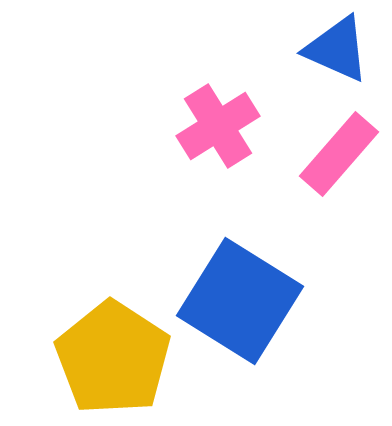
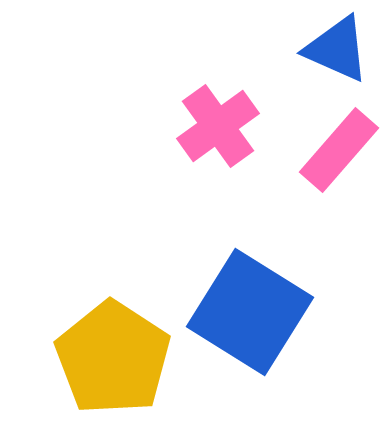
pink cross: rotated 4 degrees counterclockwise
pink rectangle: moved 4 px up
blue square: moved 10 px right, 11 px down
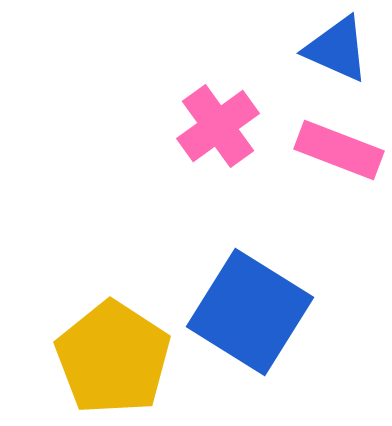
pink rectangle: rotated 70 degrees clockwise
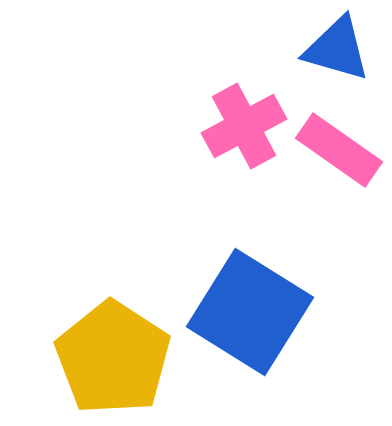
blue triangle: rotated 8 degrees counterclockwise
pink cross: moved 26 px right; rotated 8 degrees clockwise
pink rectangle: rotated 14 degrees clockwise
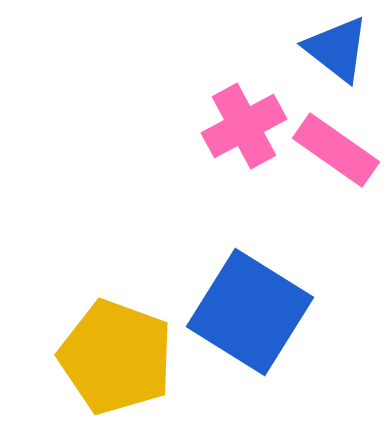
blue triangle: rotated 22 degrees clockwise
pink rectangle: moved 3 px left
yellow pentagon: moved 3 px right, 1 px up; rotated 13 degrees counterclockwise
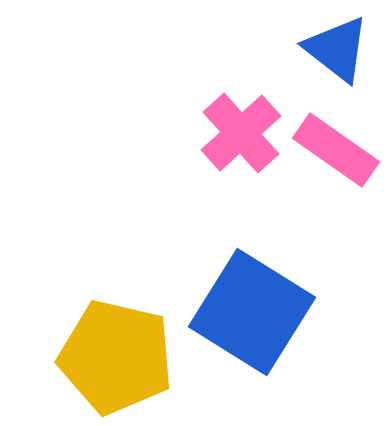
pink cross: moved 3 px left, 7 px down; rotated 14 degrees counterclockwise
blue square: moved 2 px right
yellow pentagon: rotated 7 degrees counterclockwise
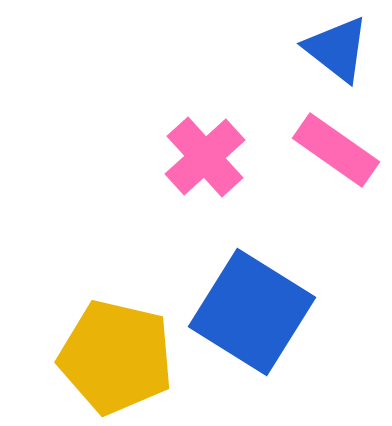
pink cross: moved 36 px left, 24 px down
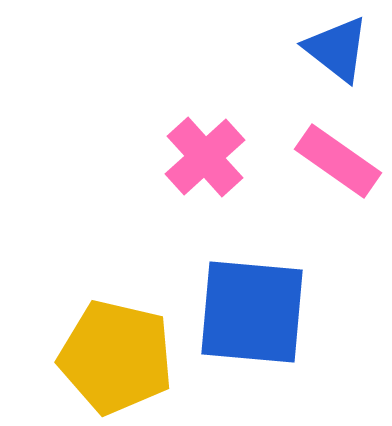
pink rectangle: moved 2 px right, 11 px down
blue square: rotated 27 degrees counterclockwise
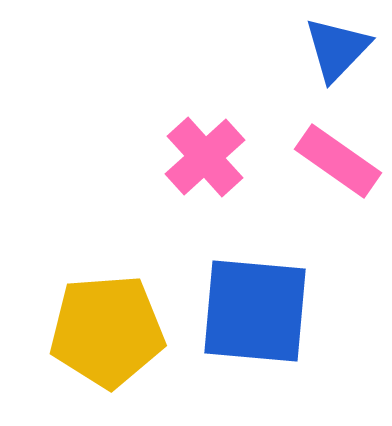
blue triangle: rotated 36 degrees clockwise
blue square: moved 3 px right, 1 px up
yellow pentagon: moved 9 px left, 26 px up; rotated 17 degrees counterclockwise
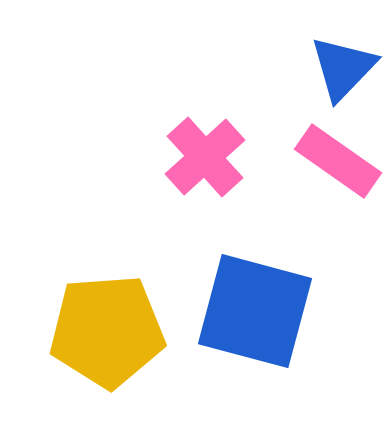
blue triangle: moved 6 px right, 19 px down
blue square: rotated 10 degrees clockwise
